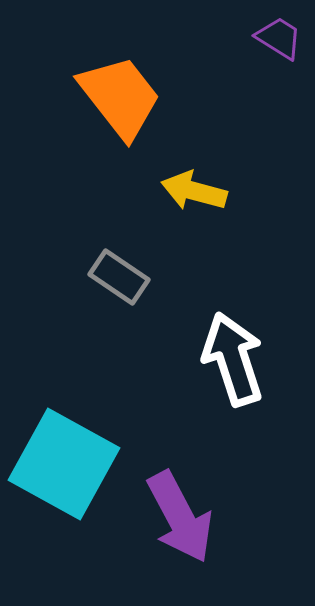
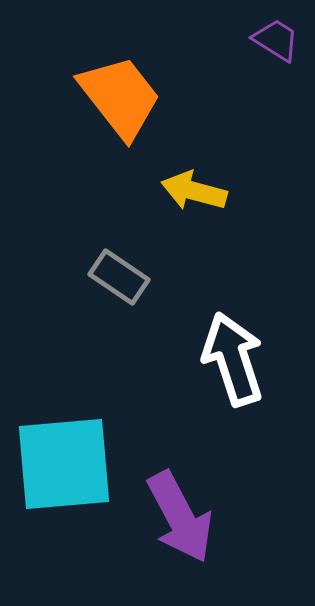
purple trapezoid: moved 3 px left, 2 px down
cyan square: rotated 34 degrees counterclockwise
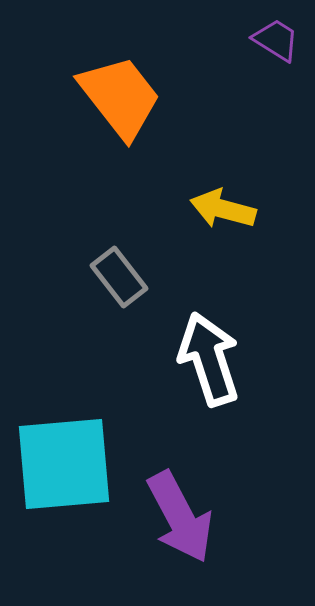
yellow arrow: moved 29 px right, 18 px down
gray rectangle: rotated 18 degrees clockwise
white arrow: moved 24 px left
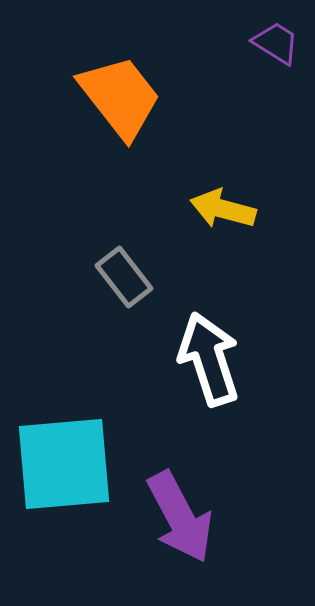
purple trapezoid: moved 3 px down
gray rectangle: moved 5 px right
